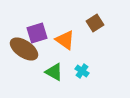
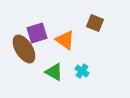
brown square: rotated 36 degrees counterclockwise
brown ellipse: rotated 24 degrees clockwise
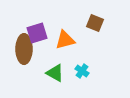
orange triangle: rotated 50 degrees counterclockwise
brown ellipse: rotated 32 degrees clockwise
green triangle: moved 1 px right, 1 px down
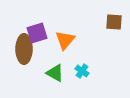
brown square: moved 19 px right, 1 px up; rotated 18 degrees counterclockwise
orange triangle: rotated 35 degrees counterclockwise
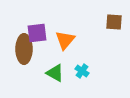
purple square: rotated 10 degrees clockwise
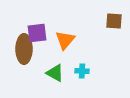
brown square: moved 1 px up
cyan cross: rotated 32 degrees counterclockwise
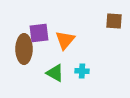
purple square: moved 2 px right
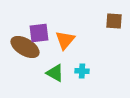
brown ellipse: moved 1 px right, 2 px up; rotated 60 degrees counterclockwise
